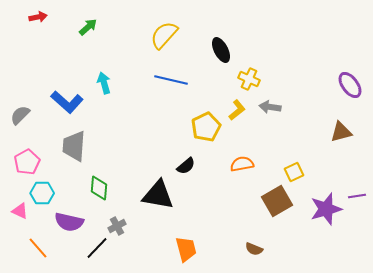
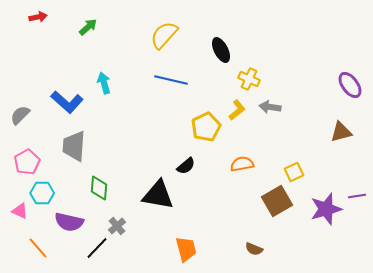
gray cross: rotated 12 degrees counterclockwise
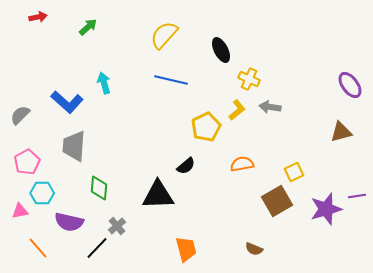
black triangle: rotated 12 degrees counterclockwise
pink triangle: rotated 36 degrees counterclockwise
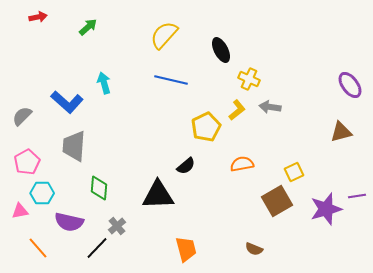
gray semicircle: moved 2 px right, 1 px down
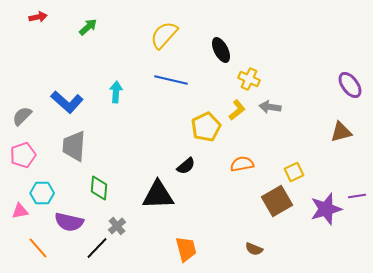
cyan arrow: moved 12 px right, 9 px down; rotated 20 degrees clockwise
pink pentagon: moved 4 px left, 7 px up; rotated 10 degrees clockwise
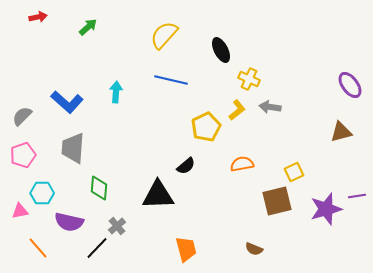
gray trapezoid: moved 1 px left, 2 px down
brown square: rotated 16 degrees clockwise
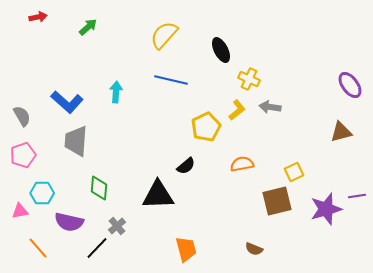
gray semicircle: rotated 105 degrees clockwise
gray trapezoid: moved 3 px right, 7 px up
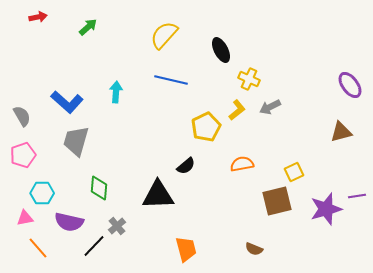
gray arrow: rotated 35 degrees counterclockwise
gray trapezoid: rotated 12 degrees clockwise
pink triangle: moved 5 px right, 7 px down
black line: moved 3 px left, 2 px up
